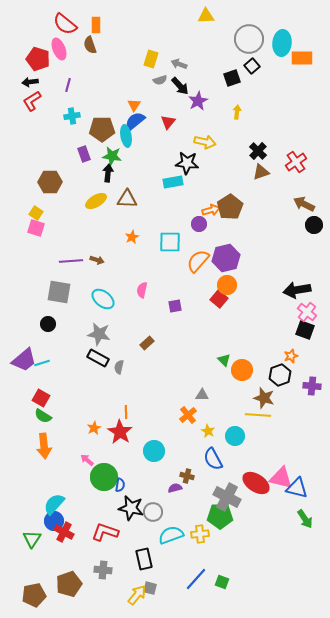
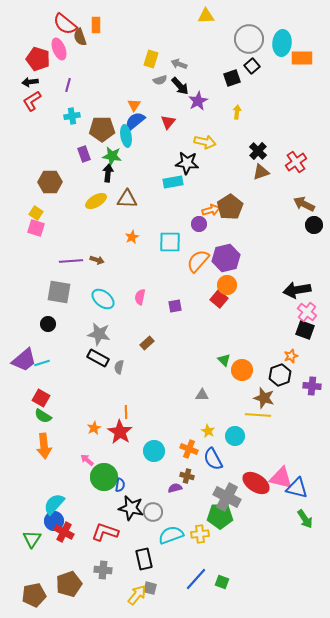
brown semicircle at (90, 45): moved 10 px left, 8 px up
pink semicircle at (142, 290): moved 2 px left, 7 px down
orange cross at (188, 415): moved 1 px right, 34 px down; rotated 30 degrees counterclockwise
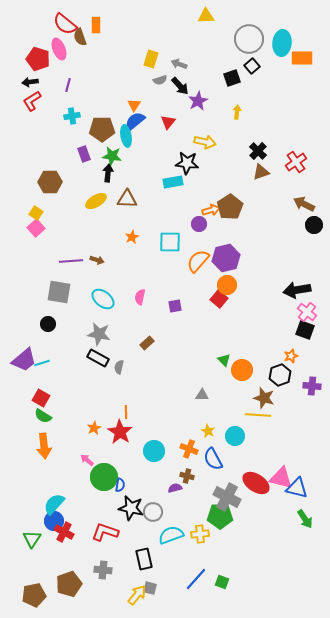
pink square at (36, 228): rotated 30 degrees clockwise
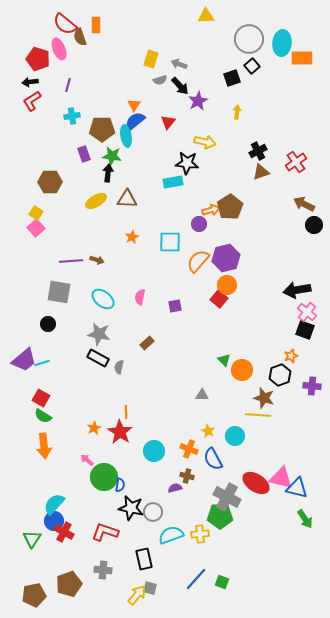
black cross at (258, 151): rotated 18 degrees clockwise
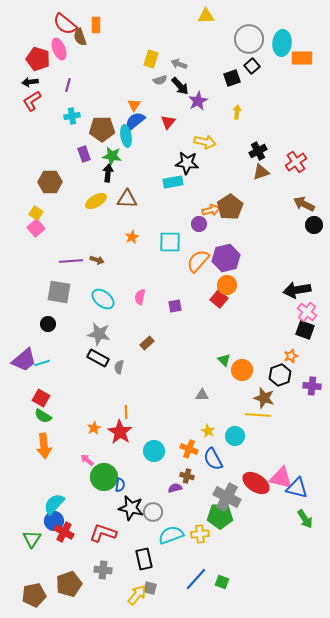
red L-shape at (105, 532): moved 2 px left, 1 px down
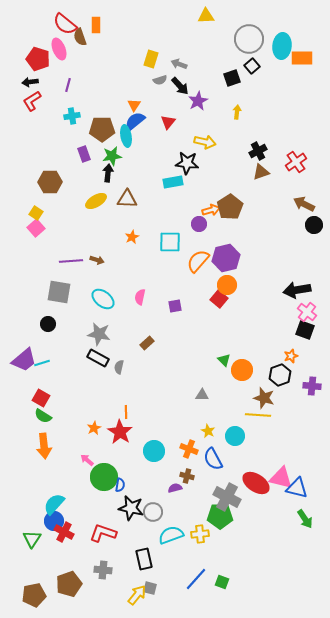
cyan ellipse at (282, 43): moved 3 px down
green star at (112, 156): rotated 18 degrees counterclockwise
